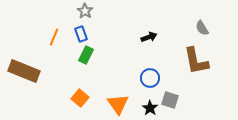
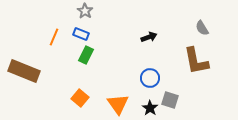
blue rectangle: rotated 49 degrees counterclockwise
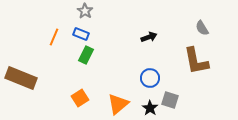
brown rectangle: moved 3 px left, 7 px down
orange square: rotated 18 degrees clockwise
orange triangle: rotated 25 degrees clockwise
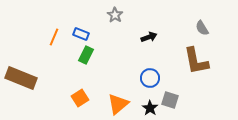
gray star: moved 30 px right, 4 px down
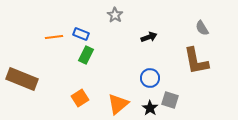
orange line: rotated 60 degrees clockwise
brown rectangle: moved 1 px right, 1 px down
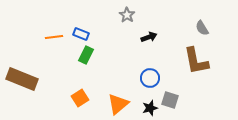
gray star: moved 12 px right
black star: rotated 21 degrees clockwise
